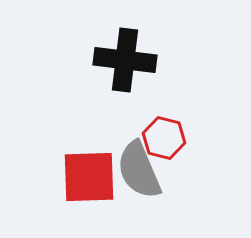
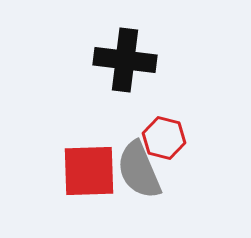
red square: moved 6 px up
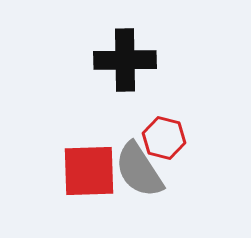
black cross: rotated 8 degrees counterclockwise
gray semicircle: rotated 10 degrees counterclockwise
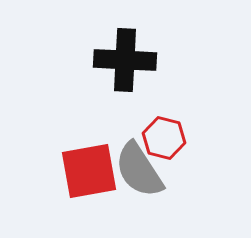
black cross: rotated 4 degrees clockwise
red square: rotated 8 degrees counterclockwise
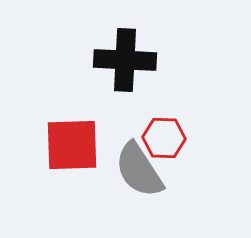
red hexagon: rotated 12 degrees counterclockwise
red square: moved 17 px left, 26 px up; rotated 8 degrees clockwise
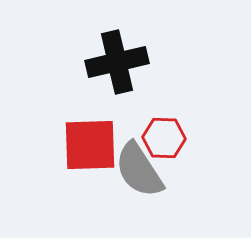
black cross: moved 8 px left, 2 px down; rotated 16 degrees counterclockwise
red square: moved 18 px right
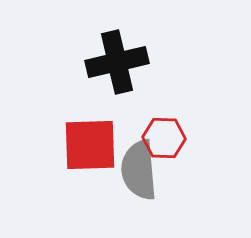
gray semicircle: rotated 28 degrees clockwise
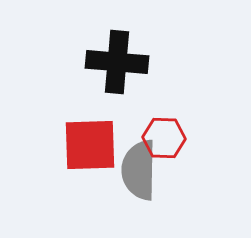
black cross: rotated 18 degrees clockwise
gray semicircle: rotated 6 degrees clockwise
